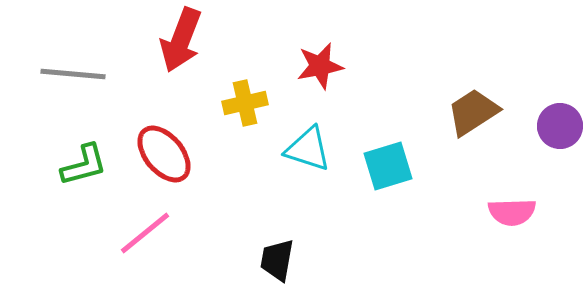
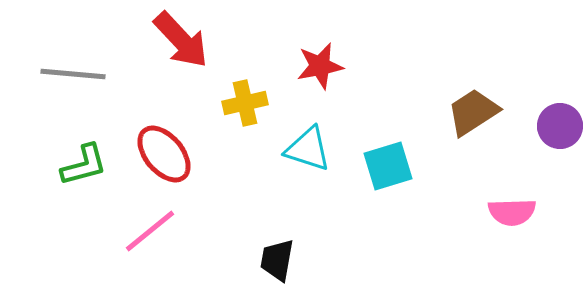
red arrow: rotated 64 degrees counterclockwise
pink line: moved 5 px right, 2 px up
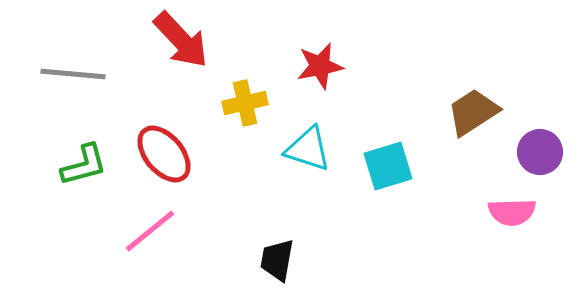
purple circle: moved 20 px left, 26 px down
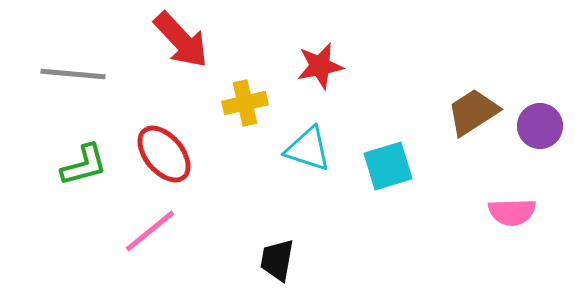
purple circle: moved 26 px up
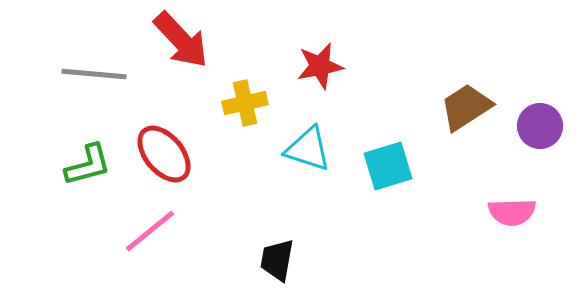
gray line: moved 21 px right
brown trapezoid: moved 7 px left, 5 px up
green L-shape: moved 4 px right
